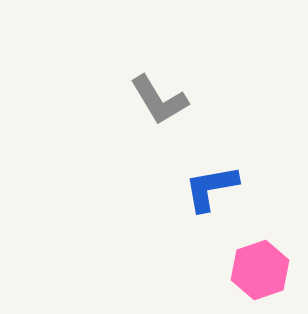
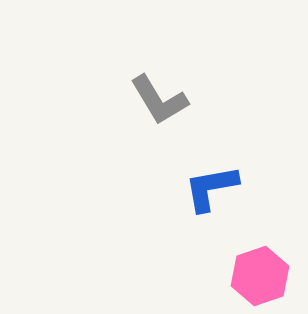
pink hexagon: moved 6 px down
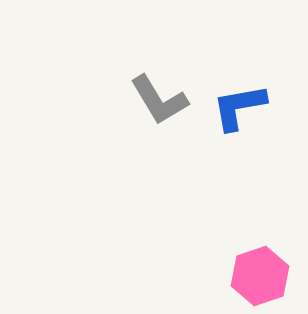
blue L-shape: moved 28 px right, 81 px up
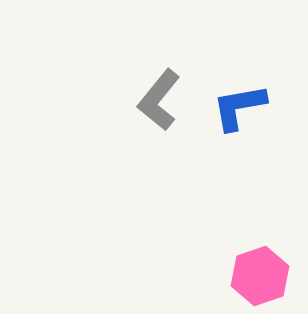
gray L-shape: rotated 70 degrees clockwise
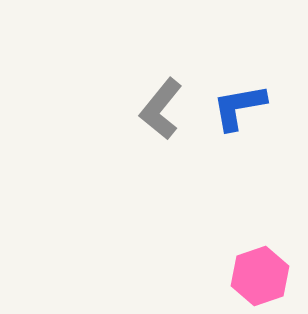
gray L-shape: moved 2 px right, 9 px down
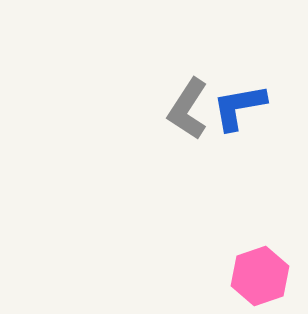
gray L-shape: moved 27 px right; rotated 6 degrees counterclockwise
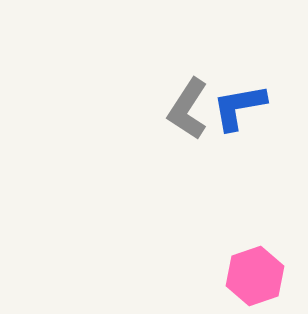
pink hexagon: moved 5 px left
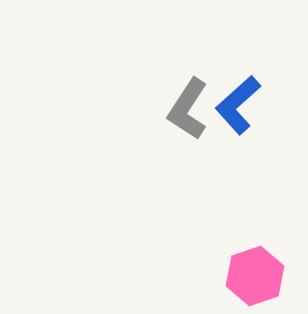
blue L-shape: moved 1 px left, 2 px up; rotated 32 degrees counterclockwise
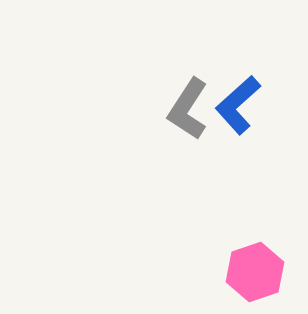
pink hexagon: moved 4 px up
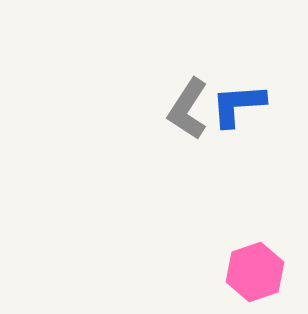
blue L-shape: rotated 38 degrees clockwise
